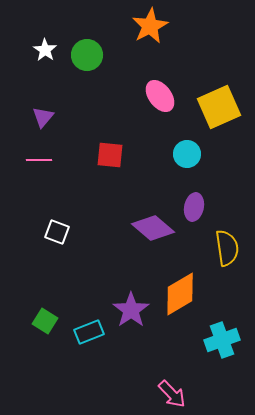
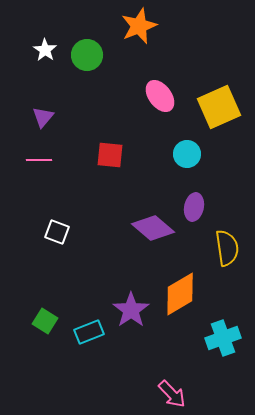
orange star: moved 11 px left; rotated 6 degrees clockwise
cyan cross: moved 1 px right, 2 px up
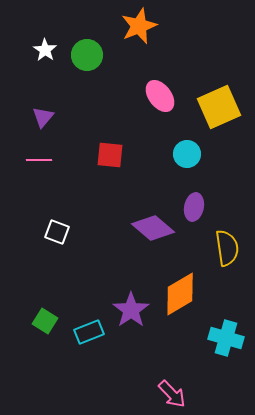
cyan cross: moved 3 px right; rotated 36 degrees clockwise
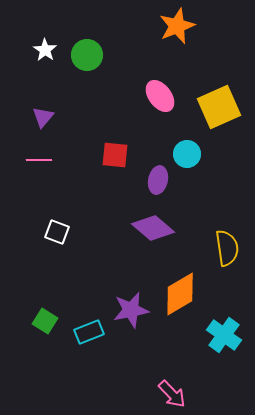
orange star: moved 38 px right
red square: moved 5 px right
purple ellipse: moved 36 px left, 27 px up
purple star: rotated 24 degrees clockwise
cyan cross: moved 2 px left, 3 px up; rotated 20 degrees clockwise
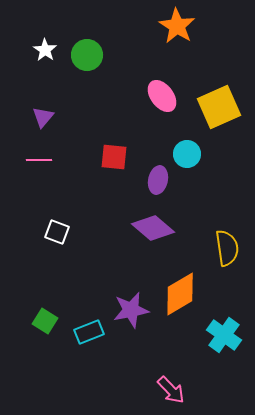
orange star: rotated 18 degrees counterclockwise
pink ellipse: moved 2 px right
red square: moved 1 px left, 2 px down
pink arrow: moved 1 px left, 4 px up
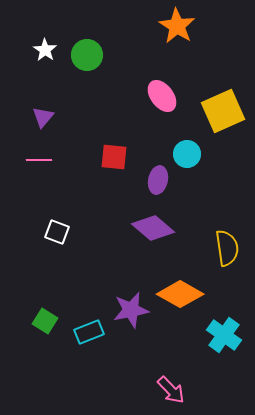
yellow square: moved 4 px right, 4 px down
orange diamond: rotated 60 degrees clockwise
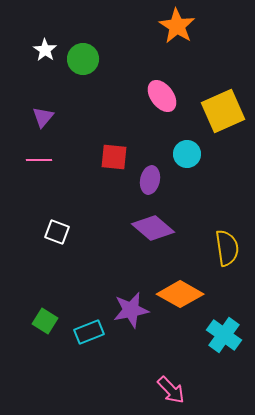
green circle: moved 4 px left, 4 px down
purple ellipse: moved 8 px left
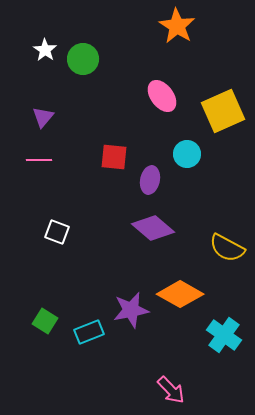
yellow semicircle: rotated 126 degrees clockwise
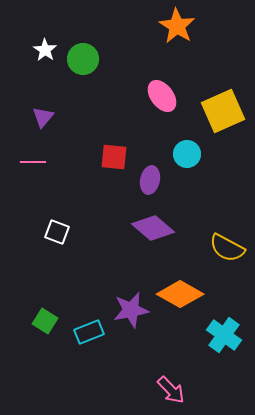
pink line: moved 6 px left, 2 px down
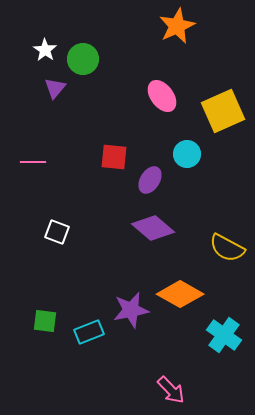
orange star: rotated 15 degrees clockwise
purple triangle: moved 12 px right, 29 px up
purple ellipse: rotated 20 degrees clockwise
green square: rotated 25 degrees counterclockwise
